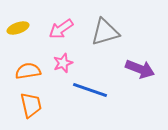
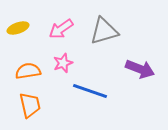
gray triangle: moved 1 px left, 1 px up
blue line: moved 1 px down
orange trapezoid: moved 1 px left
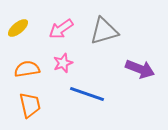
yellow ellipse: rotated 20 degrees counterclockwise
orange semicircle: moved 1 px left, 2 px up
blue line: moved 3 px left, 3 px down
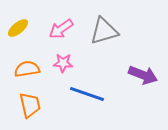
pink star: rotated 24 degrees clockwise
purple arrow: moved 3 px right, 6 px down
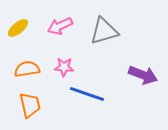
pink arrow: moved 1 px left, 3 px up; rotated 10 degrees clockwise
pink star: moved 1 px right, 4 px down
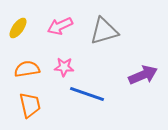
yellow ellipse: rotated 15 degrees counterclockwise
purple arrow: rotated 44 degrees counterclockwise
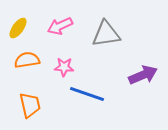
gray triangle: moved 2 px right, 3 px down; rotated 8 degrees clockwise
orange semicircle: moved 9 px up
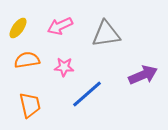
blue line: rotated 60 degrees counterclockwise
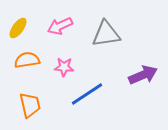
blue line: rotated 8 degrees clockwise
